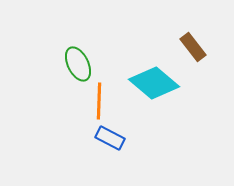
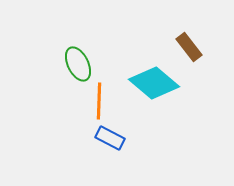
brown rectangle: moved 4 px left
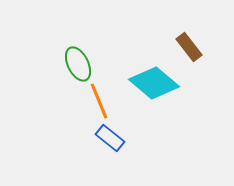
orange line: rotated 24 degrees counterclockwise
blue rectangle: rotated 12 degrees clockwise
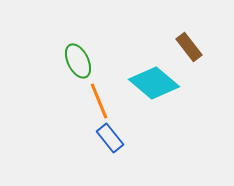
green ellipse: moved 3 px up
blue rectangle: rotated 12 degrees clockwise
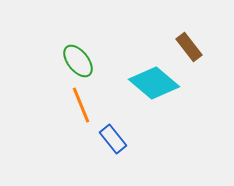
green ellipse: rotated 12 degrees counterclockwise
orange line: moved 18 px left, 4 px down
blue rectangle: moved 3 px right, 1 px down
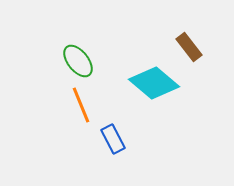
blue rectangle: rotated 12 degrees clockwise
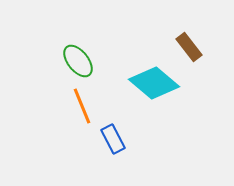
orange line: moved 1 px right, 1 px down
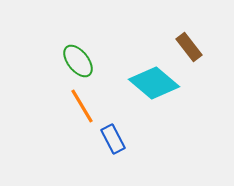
orange line: rotated 9 degrees counterclockwise
